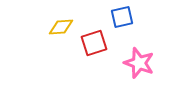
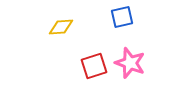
red square: moved 23 px down
pink star: moved 9 px left
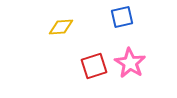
pink star: rotated 12 degrees clockwise
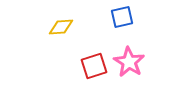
pink star: moved 1 px left, 1 px up
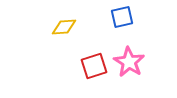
yellow diamond: moved 3 px right
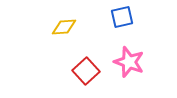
pink star: rotated 12 degrees counterclockwise
red square: moved 8 px left, 5 px down; rotated 24 degrees counterclockwise
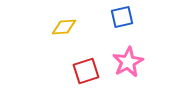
pink star: moved 1 px left; rotated 24 degrees clockwise
red square: rotated 24 degrees clockwise
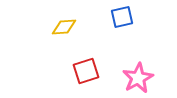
pink star: moved 10 px right, 16 px down
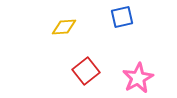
red square: rotated 20 degrees counterclockwise
